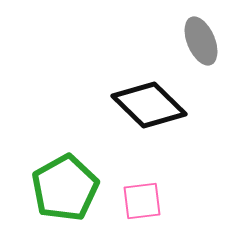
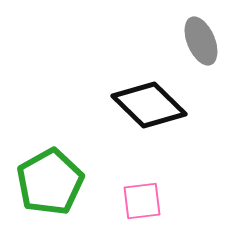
green pentagon: moved 15 px left, 6 px up
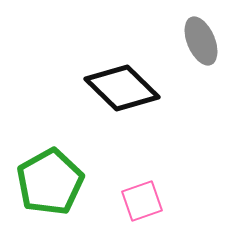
black diamond: moved 27 px left, 17 px up
pink square: rotated 12 degrees counterclockwise
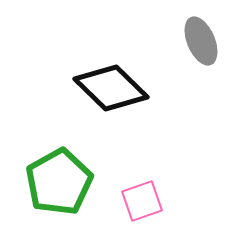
black diamond: moved 11 px left
green pentagon: moved 9 px right
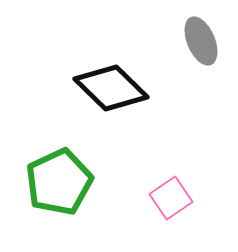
green pentagon: rotated 4 degrees clockwise
pink square: moved 29 px right, 3 px up; rotated 15 degrees counterclockwise
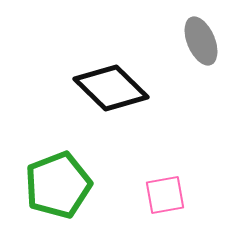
green pentagon: moved 1 px left, 3 px down; rotated 4 degrees clockwise
pink square: moved 6 px left, 3 px up; rotated 24 degrees clockwise
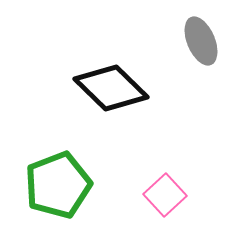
pink square: rotated 33 degrees counterclockwise
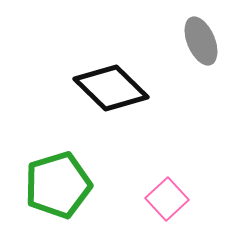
green pentagon: rotated 4 degrees clockwise
pink square: moved 2 px right, 4 px down
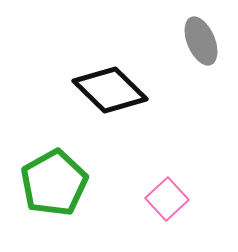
black diamond: moved 1 px left, 2 px down
green pentagon: moved 4 px left, 2 px up; rotated 12 degrees counterclockwise
